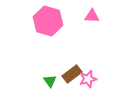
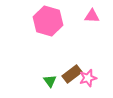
pink star: moved 1 px up
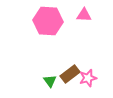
pink triangle: moved 8 px left, 1 px up
pink hexagon: rotated 12 degrees counterclockwise
brown rectangle: moved 2 px left
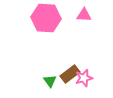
pink hexagon: moved 2 px left, 3 px up
pink star: moved 4 px left
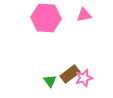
pink triangle: rotated 14 degrees counterclockwise
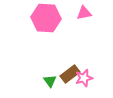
pink triangle: moved 2 px up
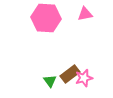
pink triangle: moved 1 px right, 1 px down
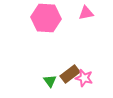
pink triangle: moved 1 px right, 1 px up
pink star: rotated 30 degrees clockwise
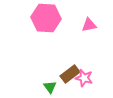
pink triangle: moved 3 px right, 12 px down
green triangle: moved 6 px down
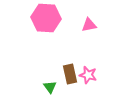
brown rectangle: rotated 66 degrees counterclockwise
pink star: moved 4 px right, 3 px up
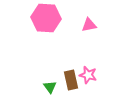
brown rectangle: moved 1 px right, 6 px down
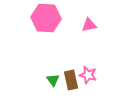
green triangle: moved 3 px right, 7 px up
